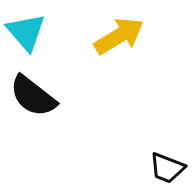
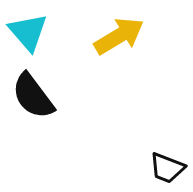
cyan triangle: moved 2 px right
black semicircle: rotated 15 degrees clockwise
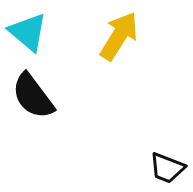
cyan triangle: rotated 9 degrees counterclockwise
yellow arrow: rotated 27 degrees counterclockwise
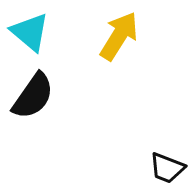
cyan triangle: moved 2 px right
black semicircle: rotated 108 degrees counterclockwise
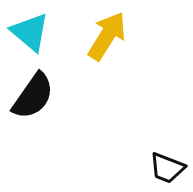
yellow arrow: moved 12 px left
